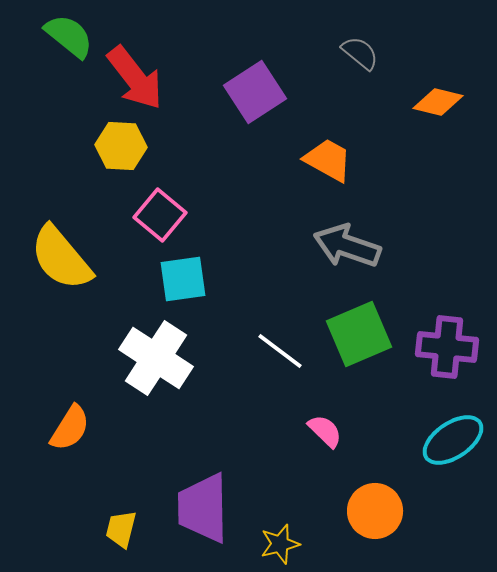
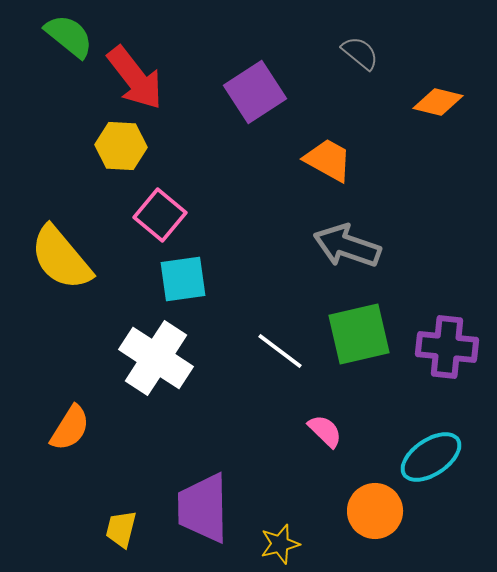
green square: rotated 10 degrees clockwise
cyan ellipse: moved 22 px left, 17 px down
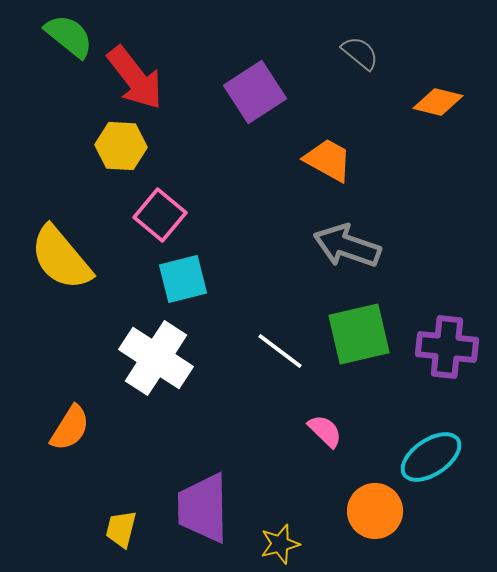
cyan square: rotated 6 degrees counterclockwise
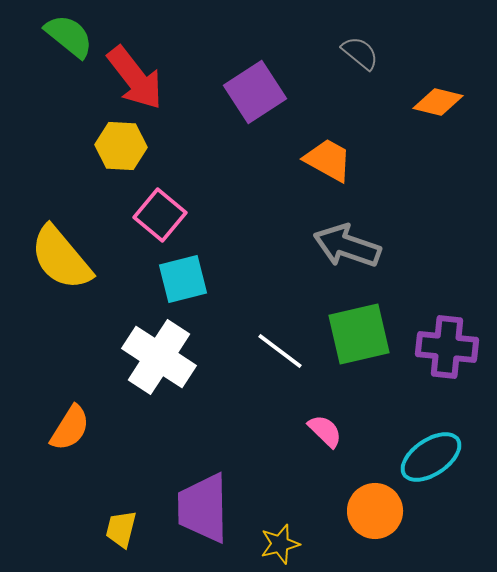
white cross: moved 3 px right, 1 px up
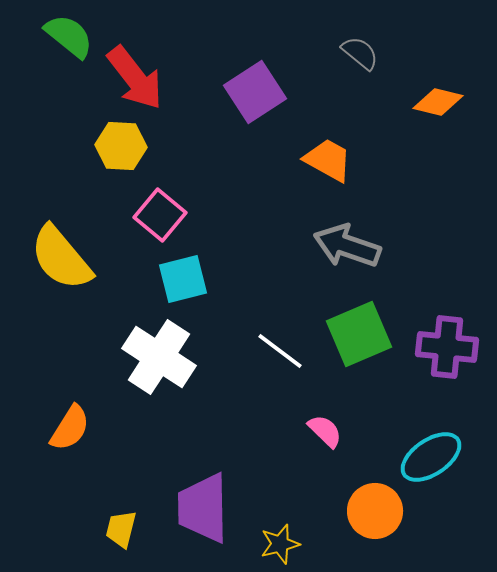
green square: rotated 10 degrees counterclockwise
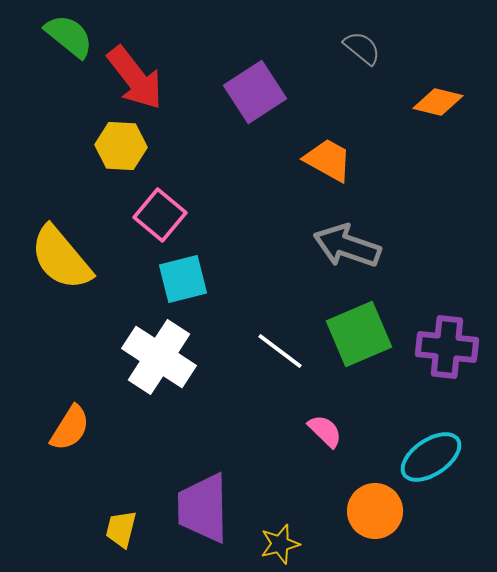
gray semicircle: moved 2 px right, 5 px up
